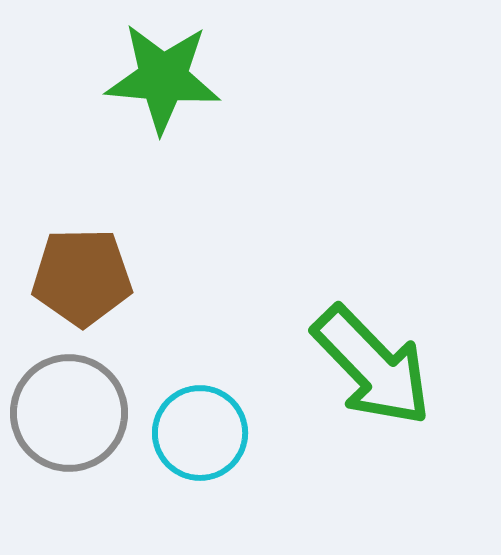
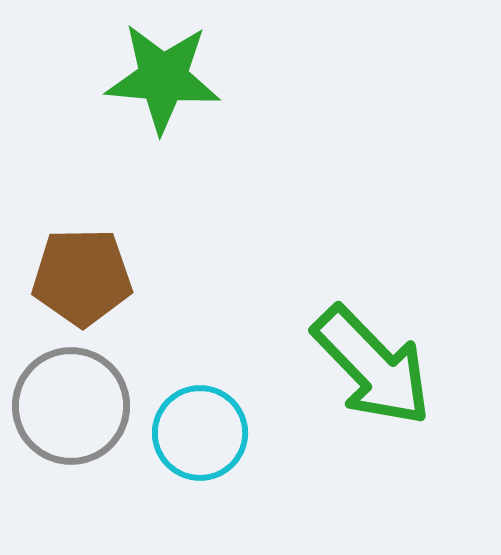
gray circle: moved 2 px right, 7 px up
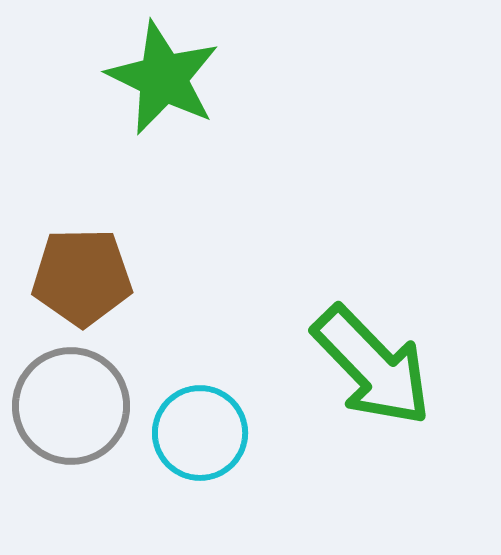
green star: rotated 21 degrees clockwise
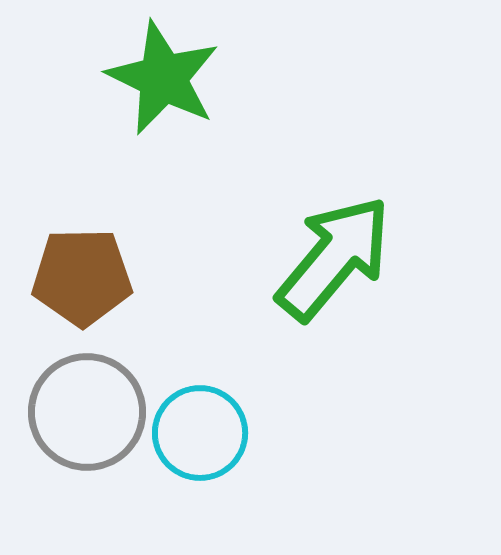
green arrow: moved 38 px left, 108 px up; rotated 96 degrees counterclockwise
gray circle: moved 16 px right, 6 px down
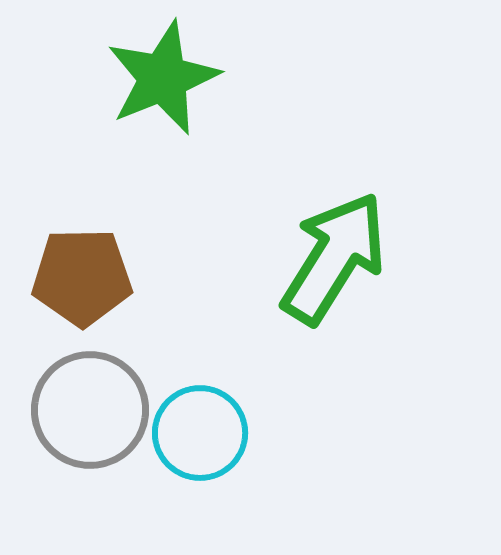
green star: rotated 24 degrees clockwise
green arrow: rotated 8 degrees counterclockwise
gray circle: moved 3 px right, 2 px up
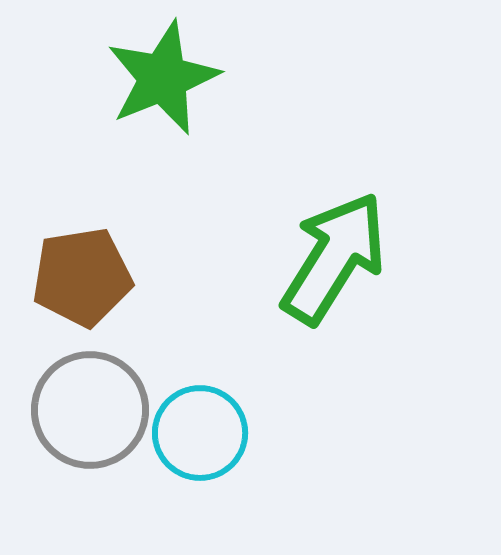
brown pentagon: rotated 8 degrees counterclockwise
